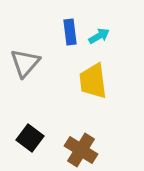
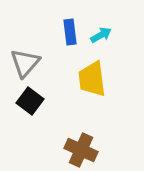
cyan arrow: moved 2 px right, 1 px up
yellow trapezoid: moved 1 px left, 2 px up
black square: moved 37 px up
brown cross: rotated 8 degrees counterclockwise
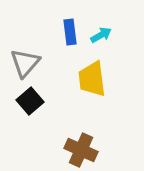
black square: rotated 12 degrees clockwise
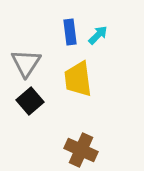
cyan arrow: moved 3 px left; rotated 15 degrees counterclockwise
gray triangle: moved 1 px right; rotated 8 degrees counterclockwise
yellow trapezoid: moved 14 px left
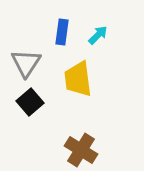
blue rectangle: moved 8 px left; rotated 15 degrees clockwise
black square: moved 1 px down
brown cross: rotated 8 degrees clockwise
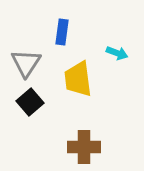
cyan arrow: moved 19 px right, 18 px down; rotated 65 degrees clockwise
brown cross: moved 3 px right, 3 px up; rotated 32 degrees counterclockwise
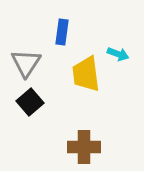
cyan arrow: moved 1 px right, 1 px down
yellow trapezoid: moved 8 px right, 5 px up
